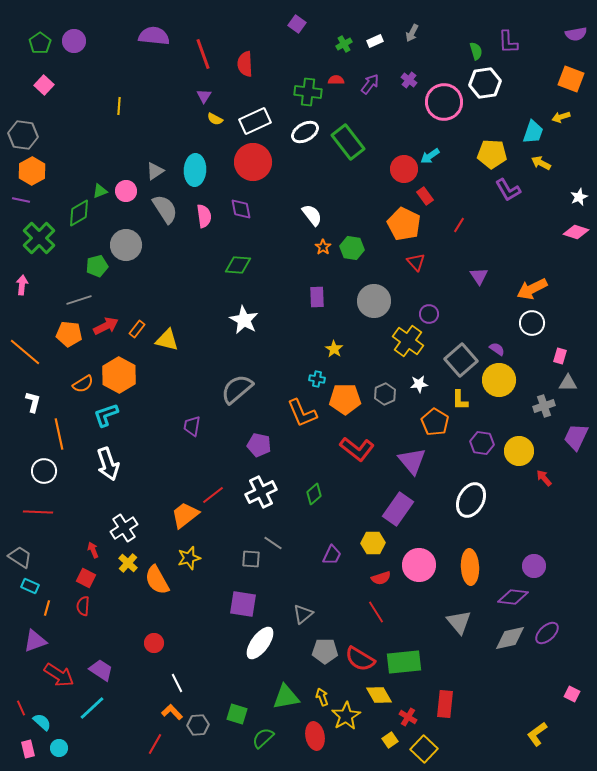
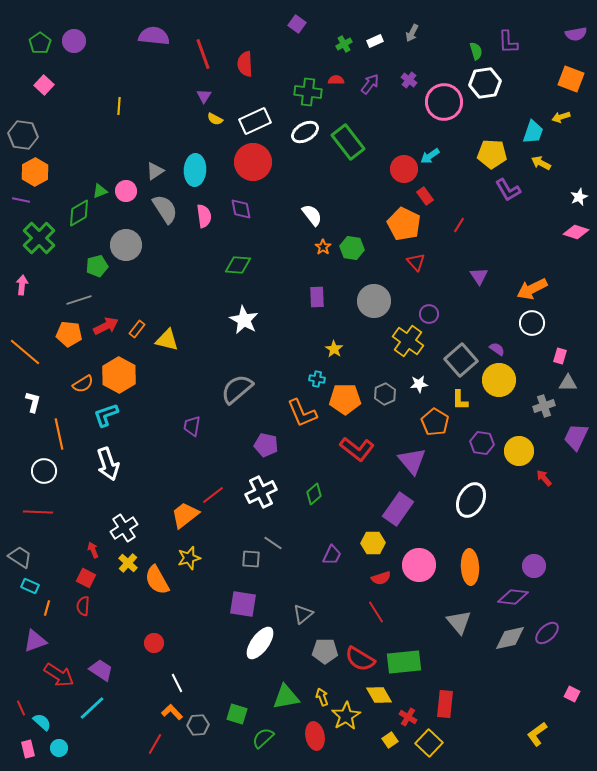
orange hexagon at (32, 171): moved 3 px right, 1 px down
purple pentagon at (259, 445): moved 7 px right
yellow square at (424, 749): moved 5 px right, 6 px up
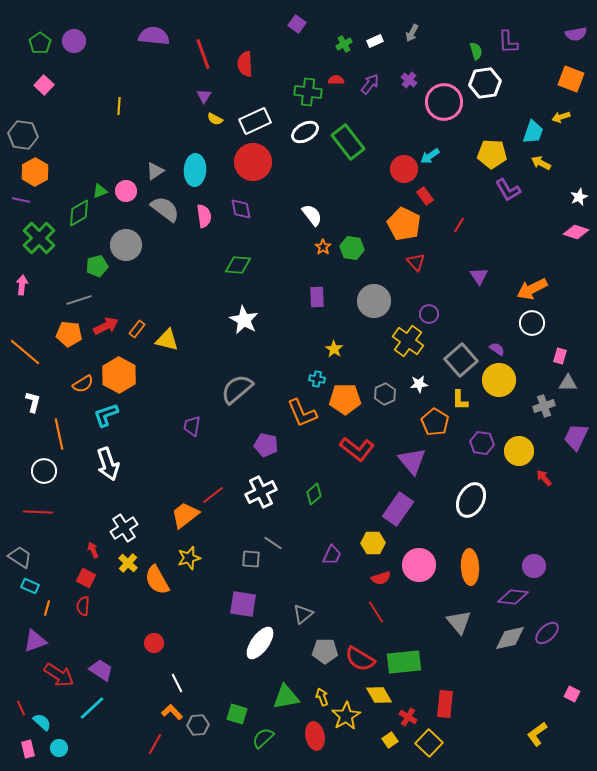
gray semicircle at (165, 209): rotated 20 degrees counterclockwise
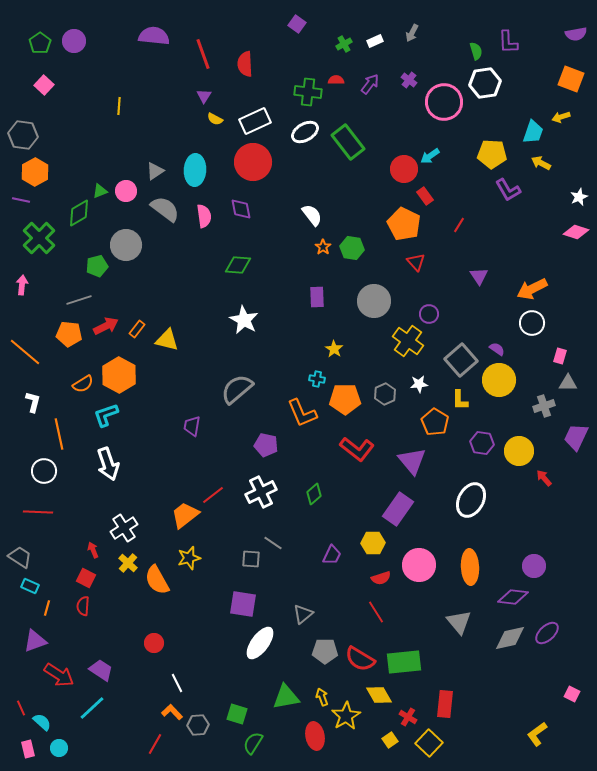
green semicircle at (263, 738): moved 10 px left, 5 px down; rotated 15 degrees counterclockwise
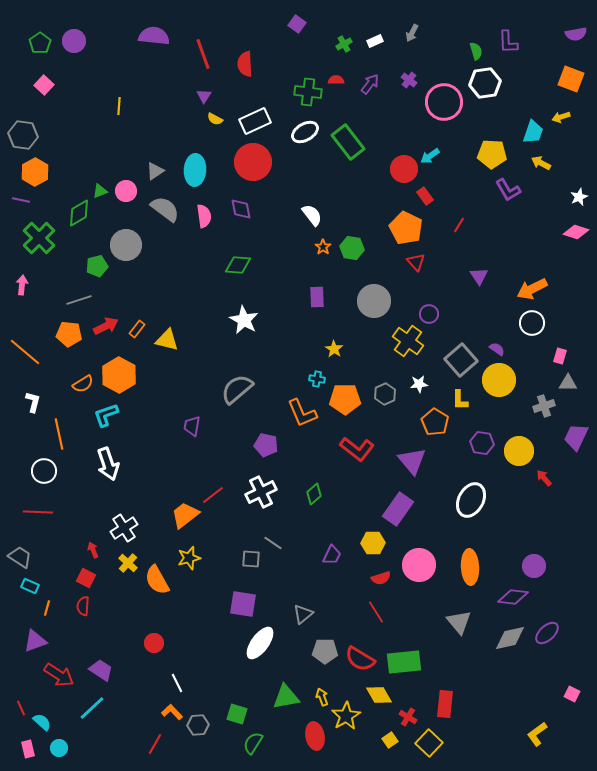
orange pentagon at (404, 224): moved 2 px right, 4 px down
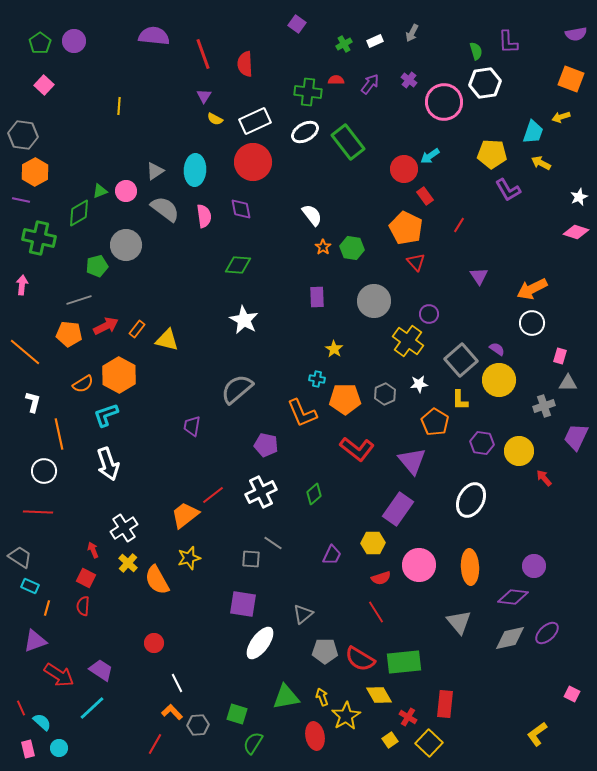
green cross at (39, 238): rotated 32 degrees counterclockwise
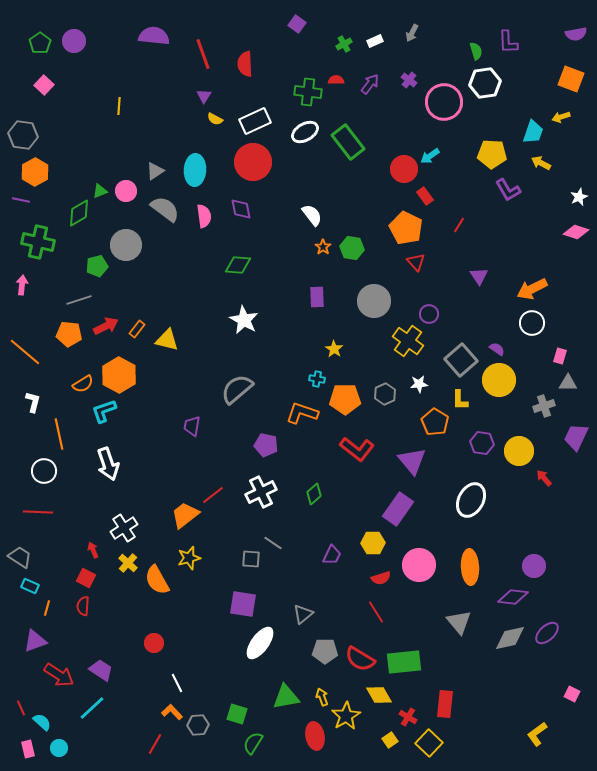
green cross at (39, 238): moved 1 px left, 4 px down
orange L-shape at (302, 413): rotated 132 degrees clockwise
cyan L-shape at (106, 415): moved 2 px left, 4 px up
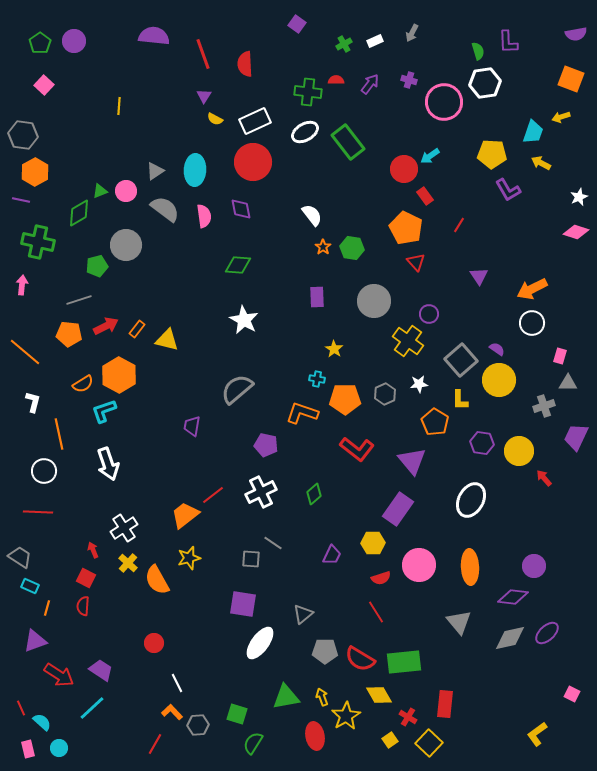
green semicircle at (476, 51): moved 2 px right
purple cross at (409, 80): rotated 21 degrees counterclockwise
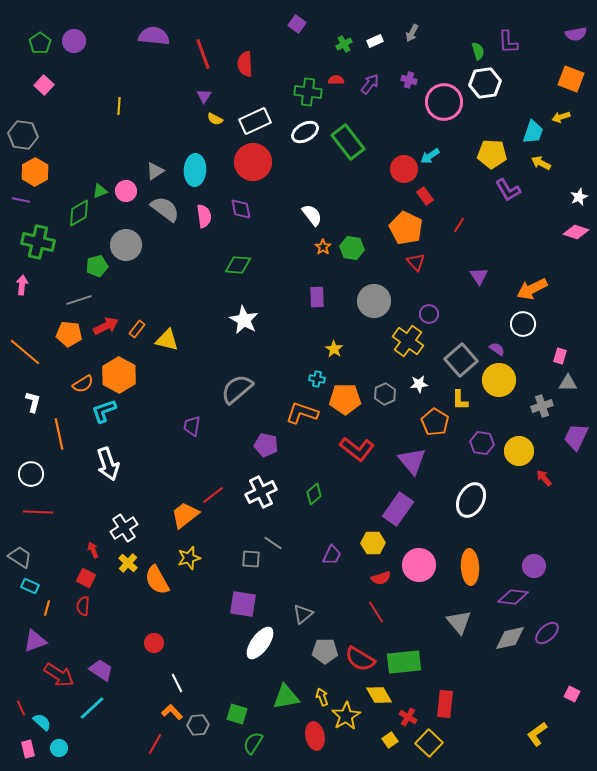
white circle at (532, 323): moved 9 px left, 1 px down
gray cross at (544, 406): moved 2 px left
white circle at (44, 471): moved 13 px left, 3 px down
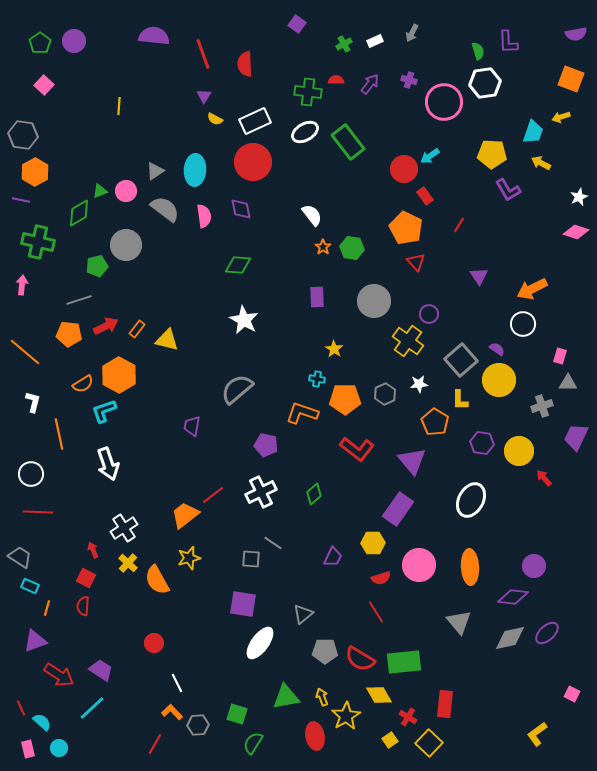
purple trapezoid at (332, 555): moved 1 px right, 2 px down
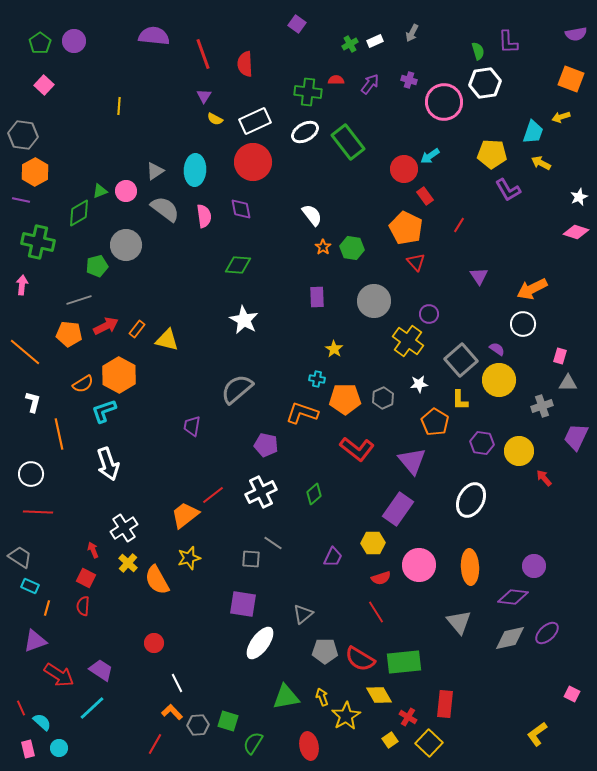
green cross at (344, 44): moved 6 px right
gray hexagon at (385, 394): moved 2 px left, 4 px down
green square at (237, 714): moved 9 px left, 7 px down
red ellipse at (315, 736): moved 6 px left, 10 px down
